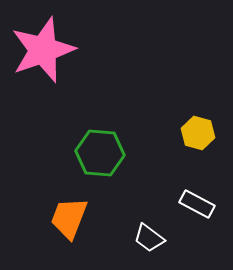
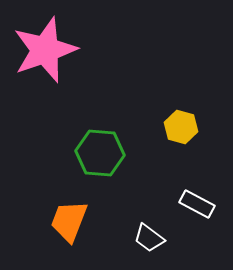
pink star: moved 2 px right
yellow hexagon: moved 17 px left, 6 px up
orange trapezoid: moved 3 px down
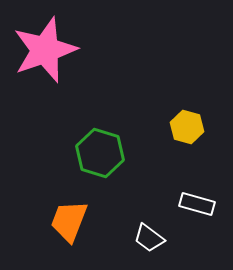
yellow hexagon: moved 6 px right
green hexagon: rotated 12 degrees clockwise
white rectangle: rotated 12 degrees counterclockwise
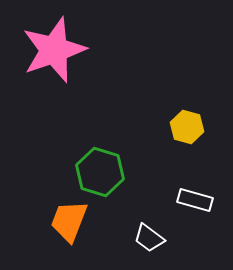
pink star: moved 9 px right
green hexagon: moved 19 px down
white rectangle: moved 2 px left, 4 px up
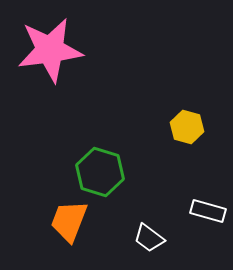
pink star: moved 4 px left; rotated 12 degrees clockwise
white rectangle: moved 13 px right, 11 px down
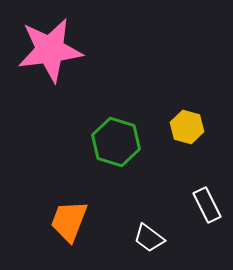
green hexagon: moved 16 px right, 30 px up
white rectangle: moved 1 px left, 6 px up; rotated 48 degrees clockwise
